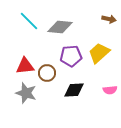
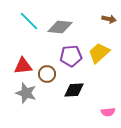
red triangle: moved 2 px left
brown circle: moved 1 px down
pink semicircle: moved 2 px left, 22 px down
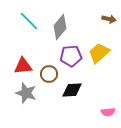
gray diamond: rotated 55 degrees counterclockwise
brown circle: moved 2 px right
black diamond: moved 2 px left
